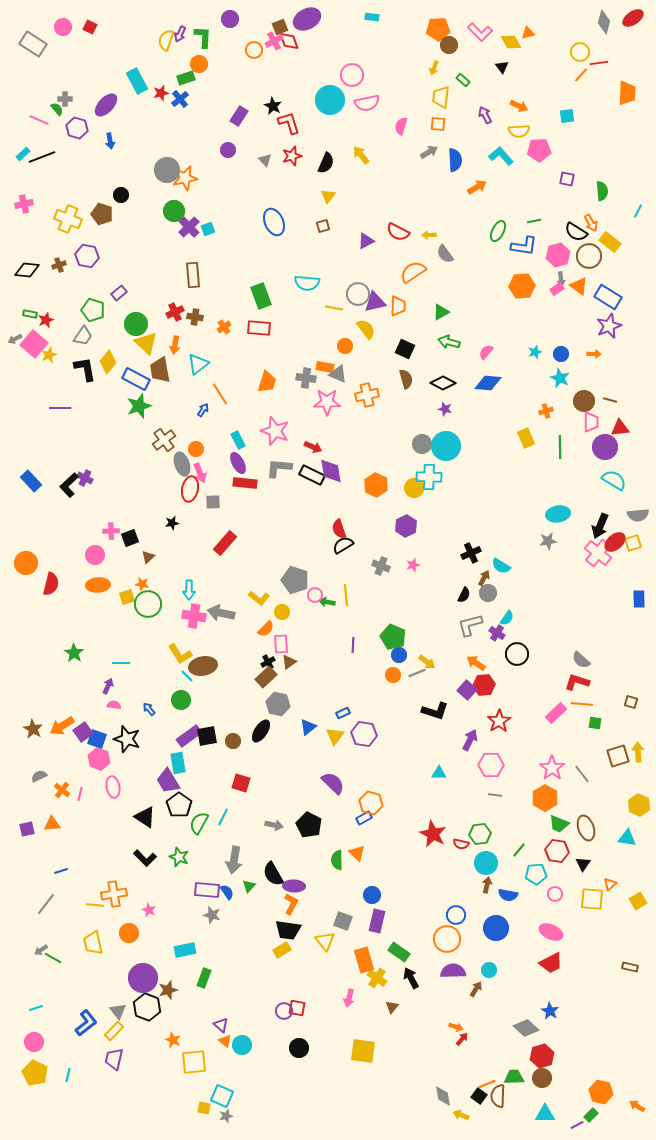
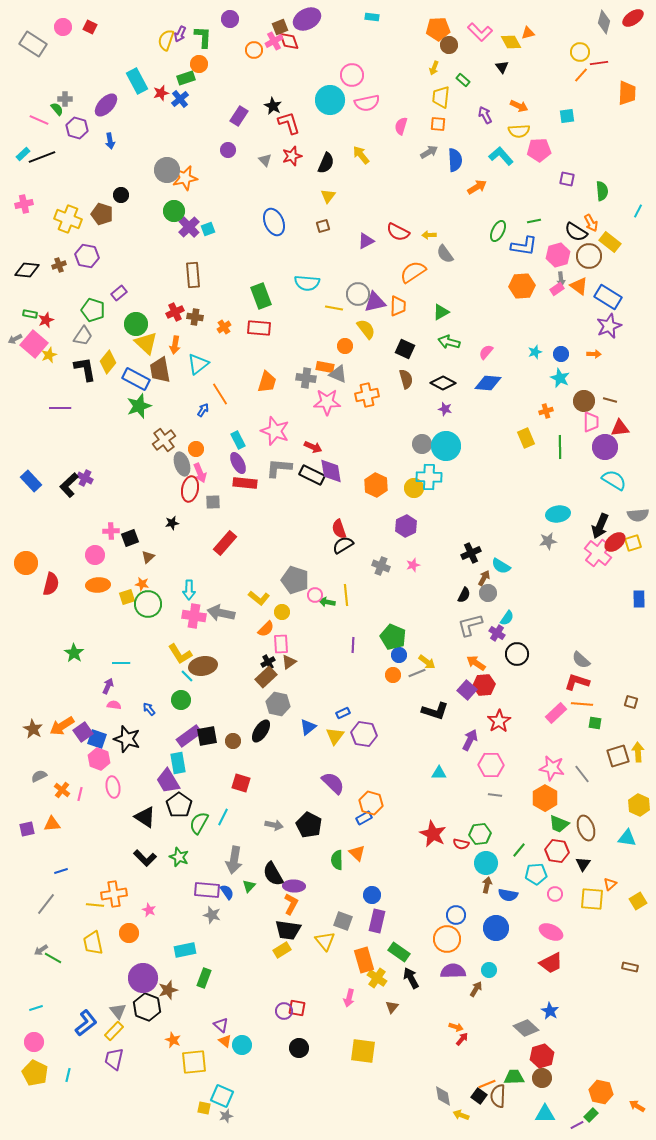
pink star at (552, 768): rotated 25 degrees counterclockwise
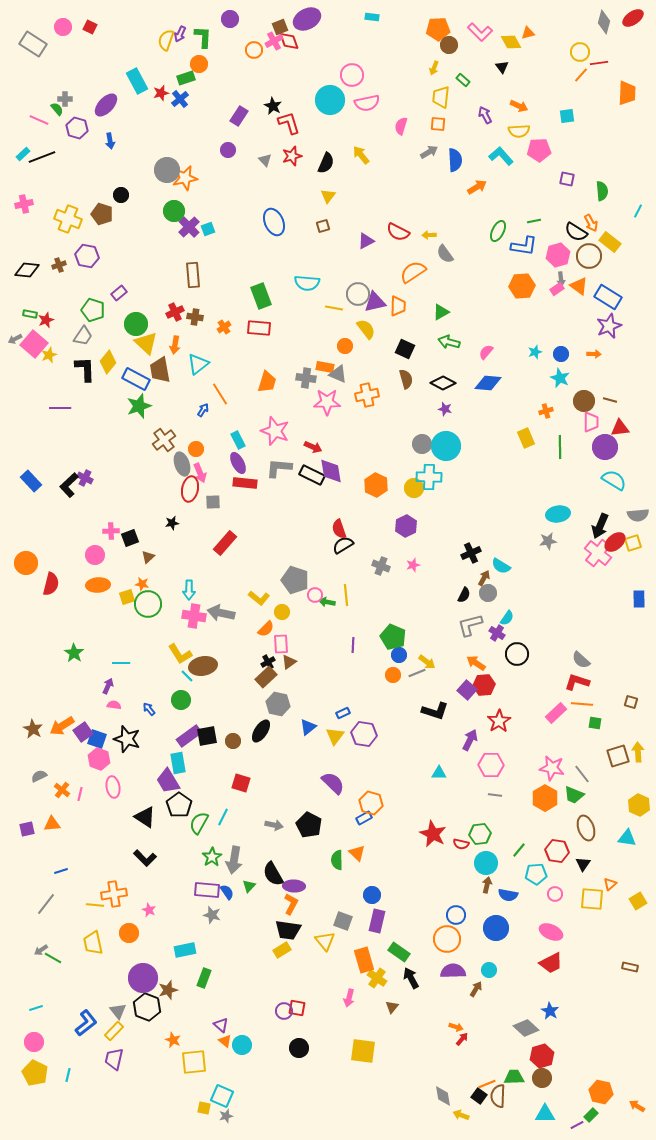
black L-shape at (85, 369): rotated 8 degrees clockwise
green trapezoid at (559, 824): moved 15 px right, 29 px up
green star at (179, 857): moved 33 px right; rotated 18 degrees clockwise
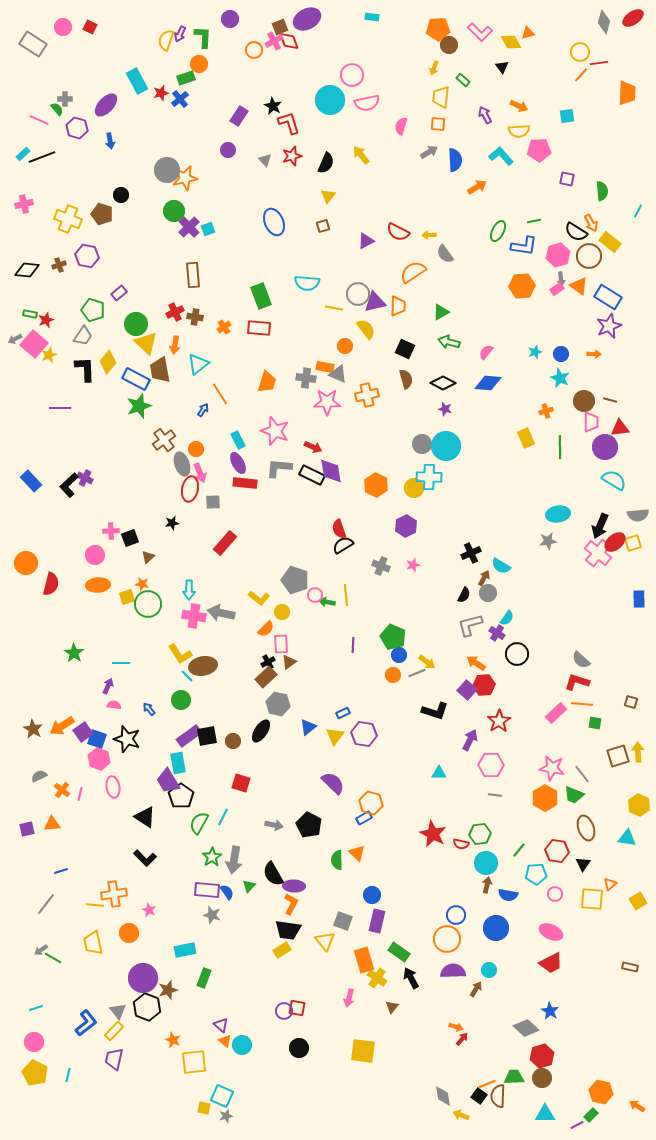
black pentagon at (179, 805): moved 2 px right, 9 px up
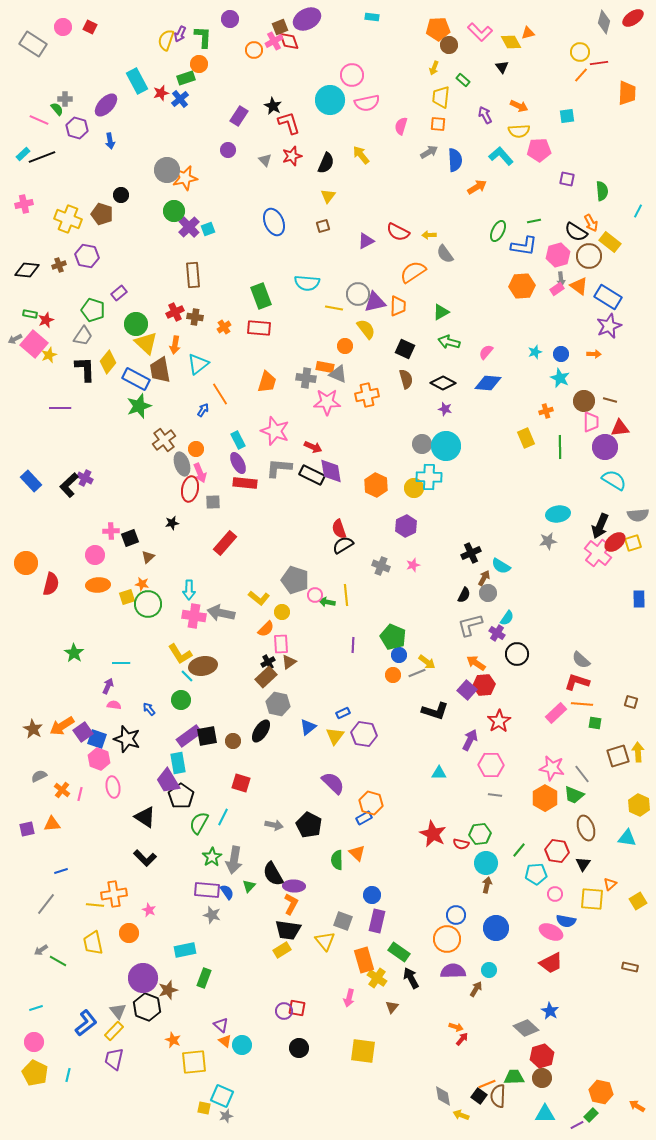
blue semicircle at (508, 895): moved 58 px right, 26 px down
green line at (53, 958): moved 5 px right, 3 px down
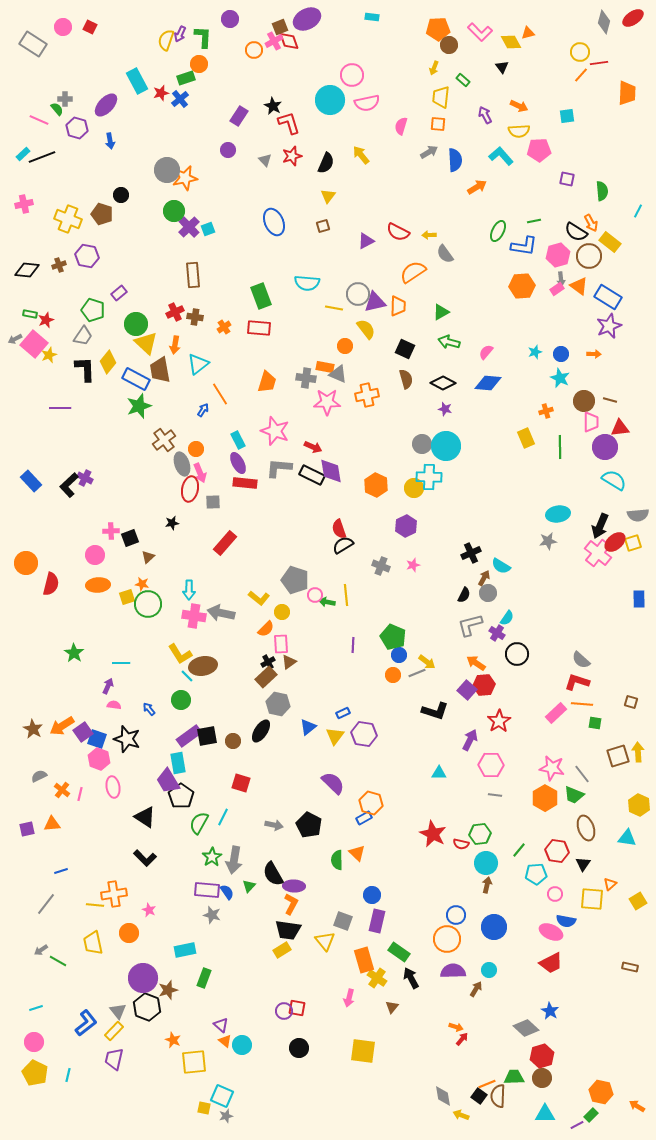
blue circle at (496, 928): moved 2 px left, 1 px up
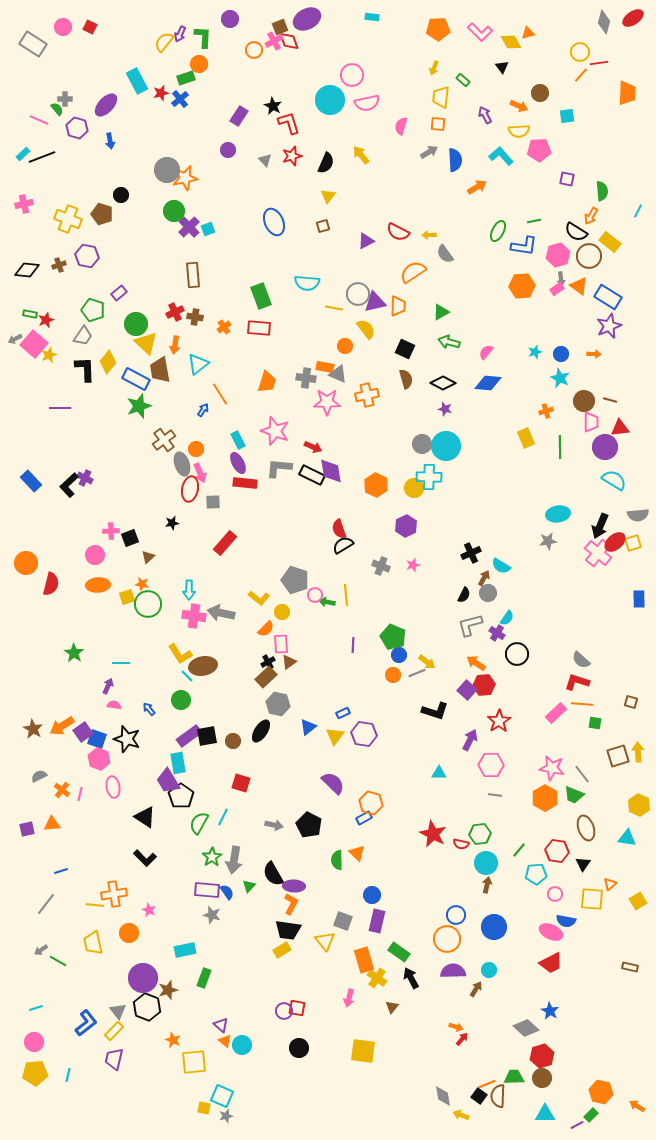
yellow semicircle at (166, 40): moved 2 px left, 2 px down; rotated 20 degrees clockwise
brown circle at (449, 45): moved 91 px right, 48 px down
orange arrow at (591, 223): moved 7 px up; rotated 60 degrees clockwise
yellow pentagon at (35, 1073): rotated 30 degrees counterclockwise
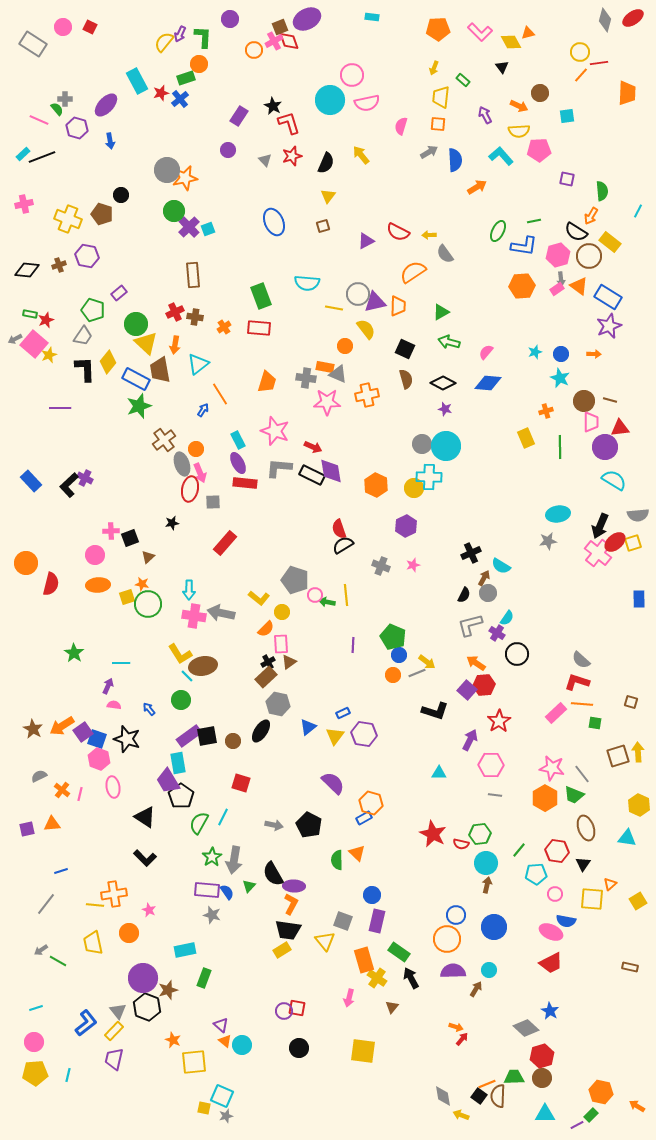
gray diamond at (604, 22): moved 1 px right, 2 px up
